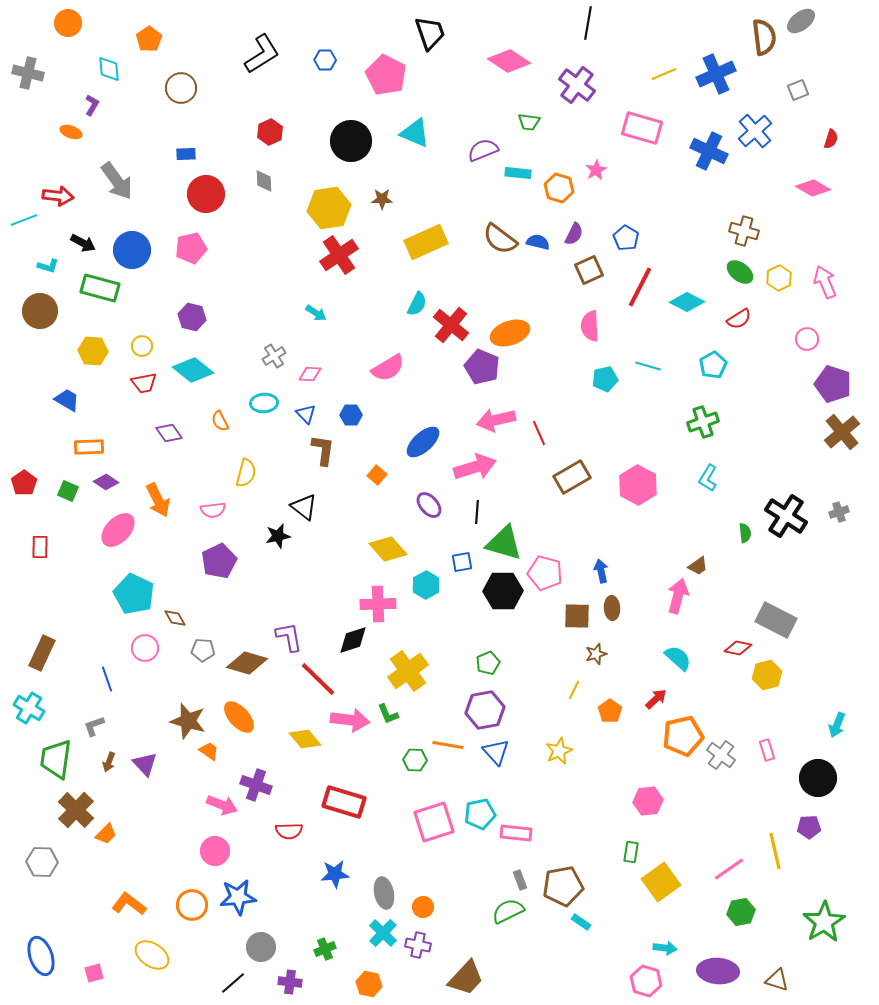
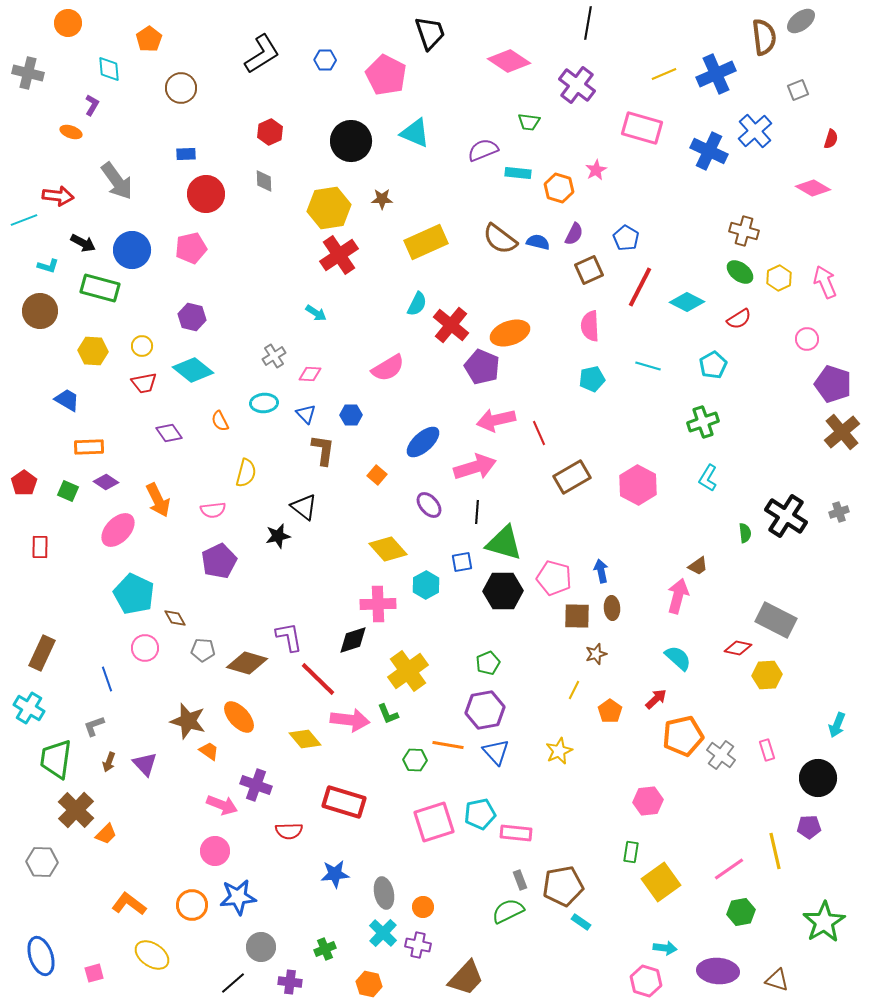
cyan pentagon at (605, 379): moved 13 px left
pink pentagon at (545, 573): moved 9 px right, 5 px down
yellow hexagon at (767, 675): rotated 12 degrees clockwise
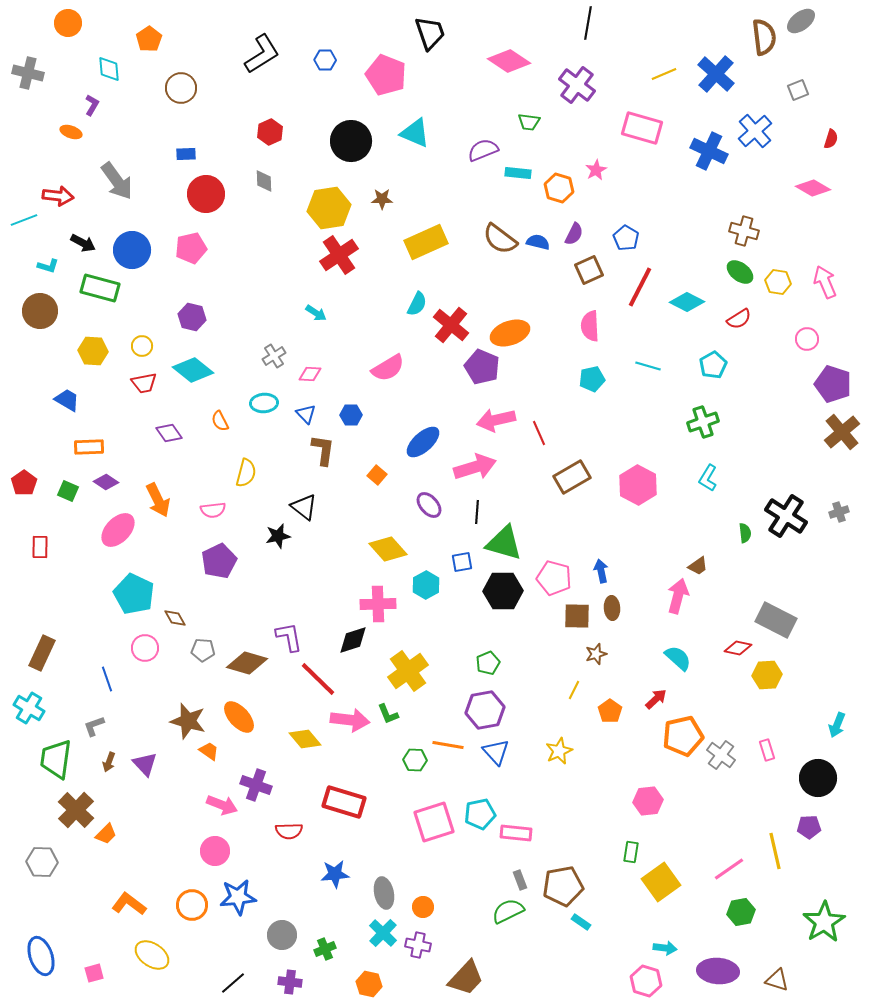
blue cross at (716, 74): rotated 24 degrees counterclockwise
pink pentagon at (386, 75): rotated 6 degrees counterclockwise
yellow hexagon at (779, 278): moved 1 px left, 4 px down; rotated 25 degrees counterclockwise
gray circle at (261, 947): moved 21 px right, 12 px up
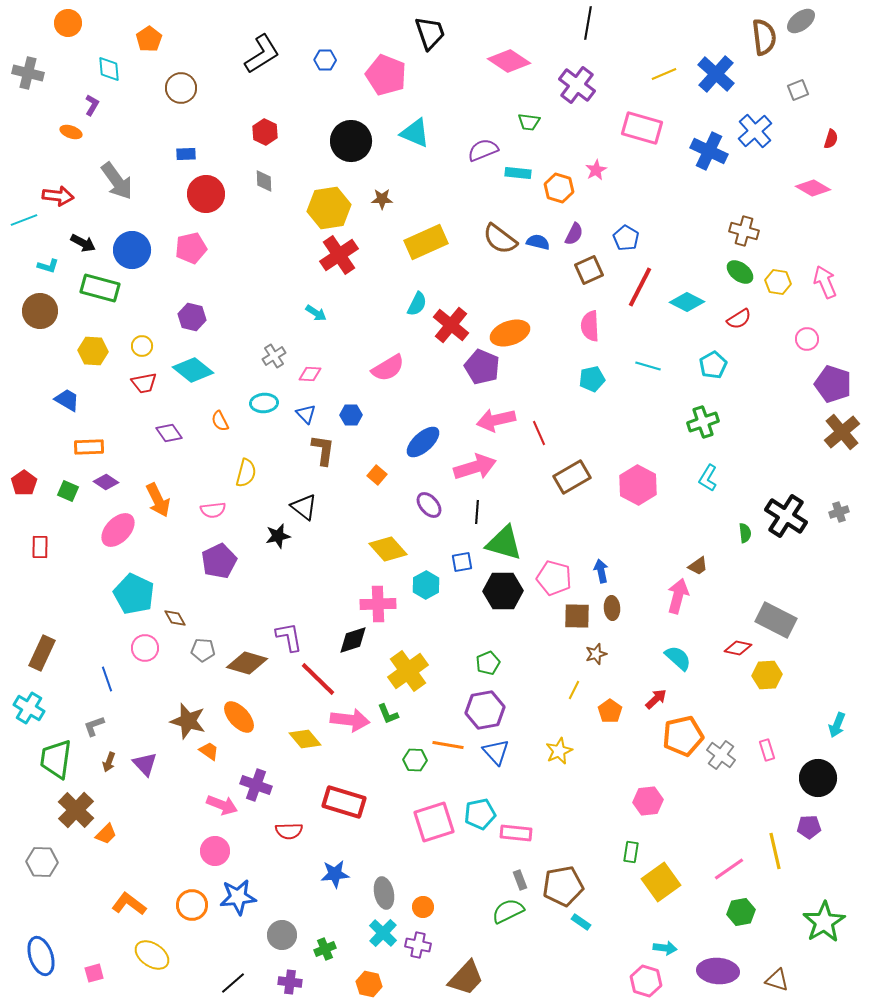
red hexagon at (270, 132): moved 5 px left; rotated 10 degrees counterclockwise
